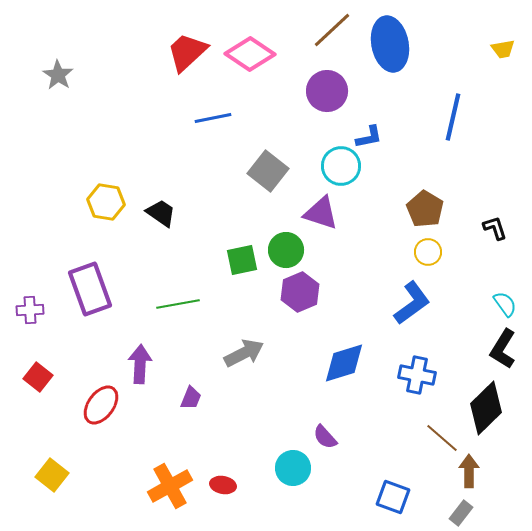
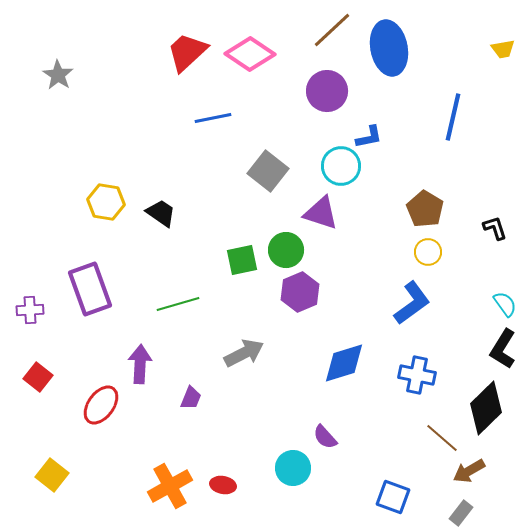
blue ellipse at (390, 44): moved 1 px left, 4 px down
green line at (178, 304): rotated 6 degrees counterclockwise
brown arrow at (469, 471): rotated 120 degrees counterclockwise
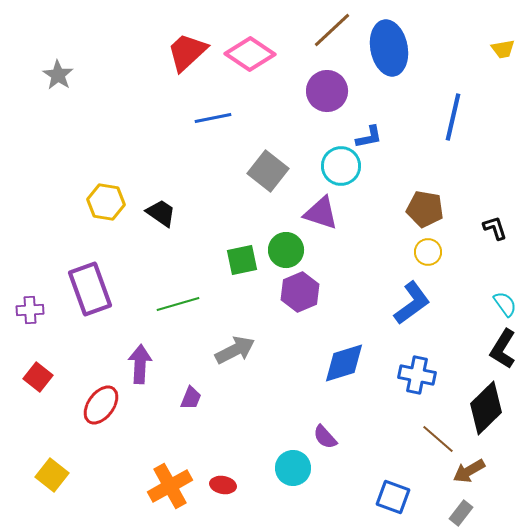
brown pentagon at (425, 209): rotated 21 degrees counterclockwise
gray arrow at (244, 353): moved 9 px left, 3 px up
brown line at (442, 438): moved 4 px left, 1 px down
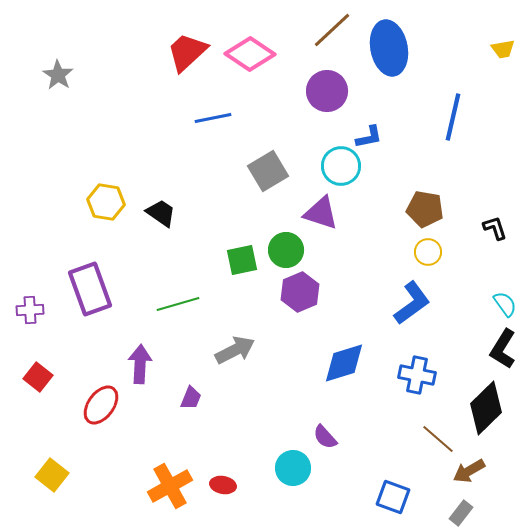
gray square at (268, 171): rotated 21 degrees clockwise
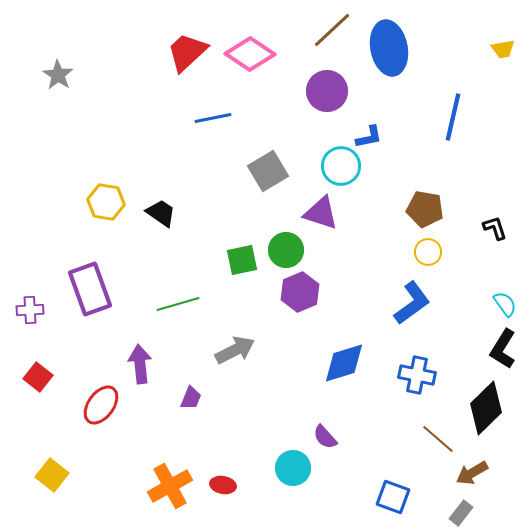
purple arrow at (140, 364): rotated 9 degrees counterclockwise
brown arrow at (469, 471): moved 3 px right, 2 px down
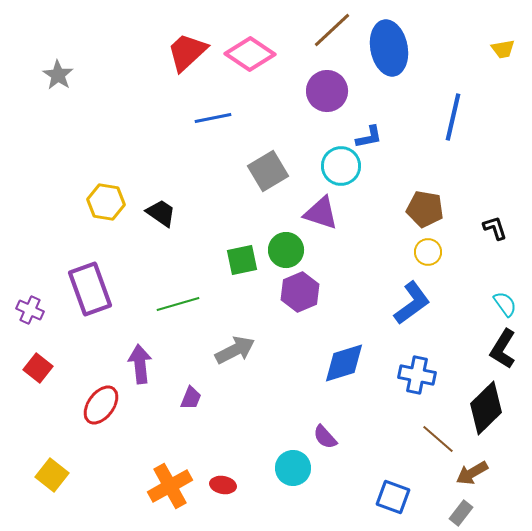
purple cross at (30, 310): rotated 28 degrees clockwise
red square at (38, 377): moved 9 px up
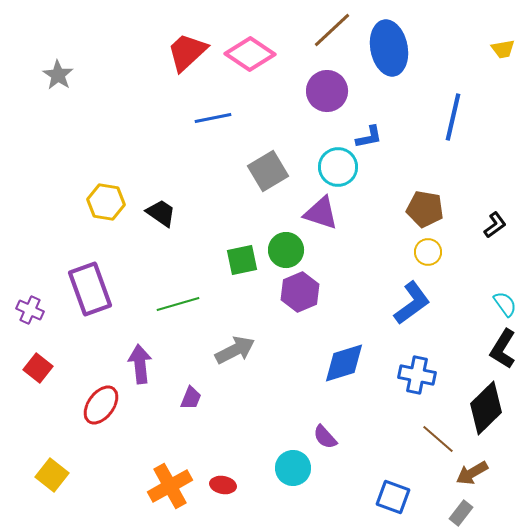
cyan circle at (341, 166): moved 3 px left, 1 px down
black L-shape at (495, 228): moved 3 px up; rotated 72 degrees clockwise
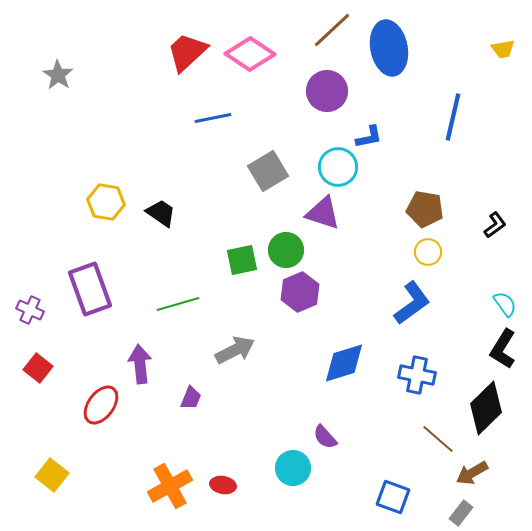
purple triangle at (321, 213): moved 2 px right
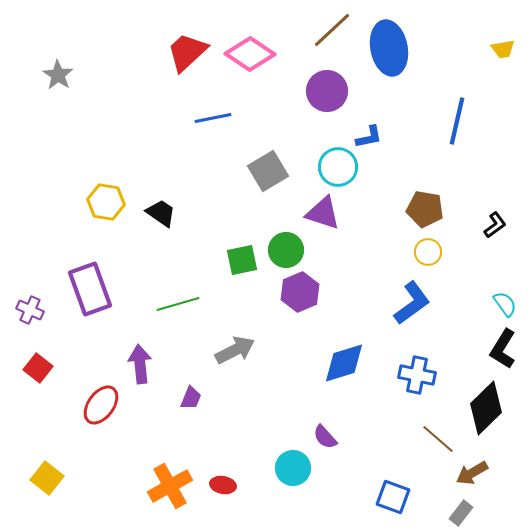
blue line at (453, 117): moved 4 px right, 4 px down
yellow square at (52, 475): moved 5 px left, 3 px down
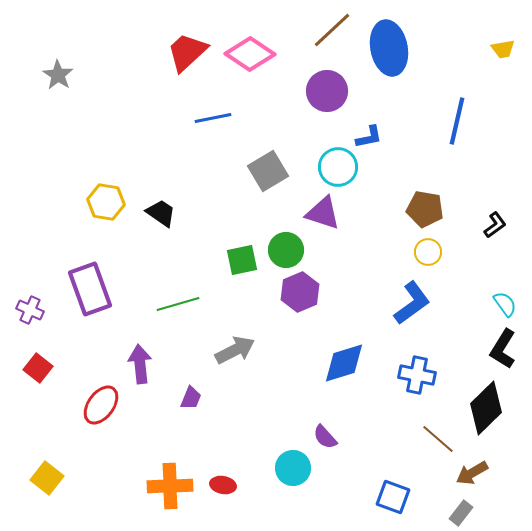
orange cross at (170, 486): rotated 27 degrees clockwise
